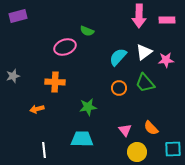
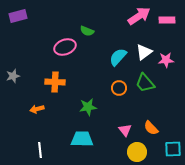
pink arrow: rotated 125 degrees counterclockwise
white line: moved 4 px left
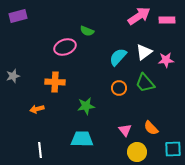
green star: moved 2 px left, 1 px up
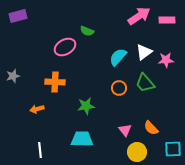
pink ellipse: rotated 10 degrees counterclockwise
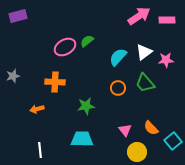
green semicircle: moved 10 px down; rotated 120 degrees clockwise
orange circle: moved 1 px left
cyan square: moved 8 px up; rotated 36 degrees counterclockwise
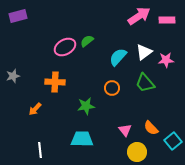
orange circle: moved 6 px left
orange arrow: moved 2 px left; rotated 32 degrees counterclockwise
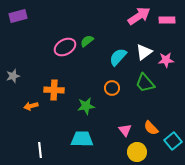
orange cross: moved 1 px left, 8 px down
orange arrow: moved 4 px left, 3 px up; rotated 32 degrees clockwise
